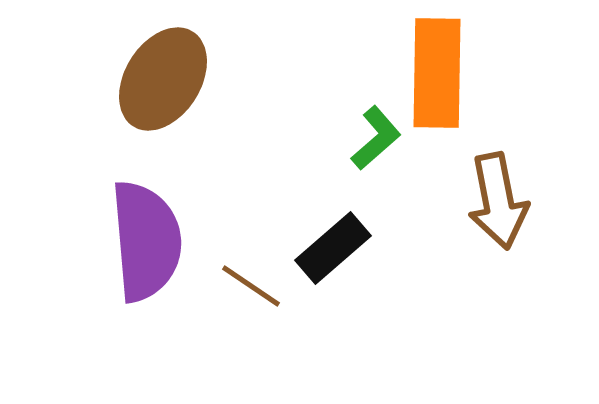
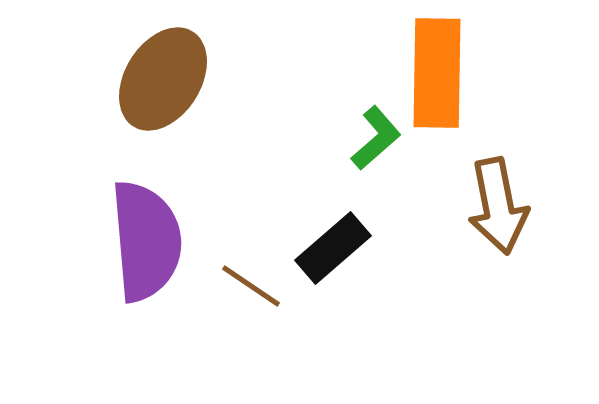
brown arrow: moved 5 px down
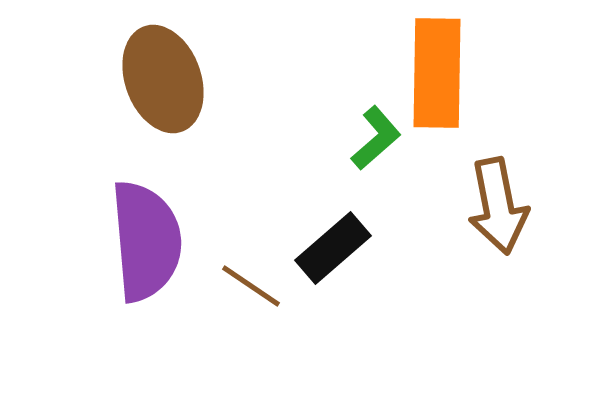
brown ellipse: rotated 52 degrees counterclockwise
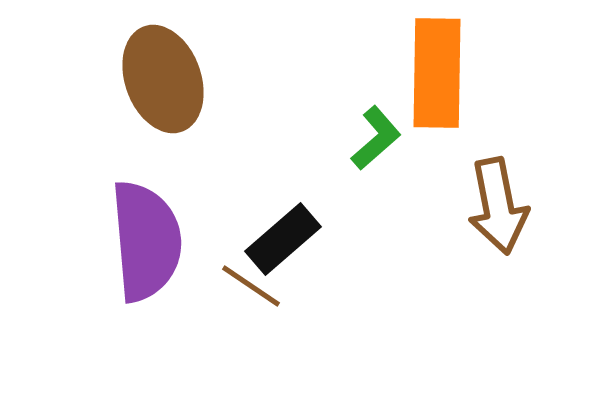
black rectangle: moved 50 px left, 9 px up
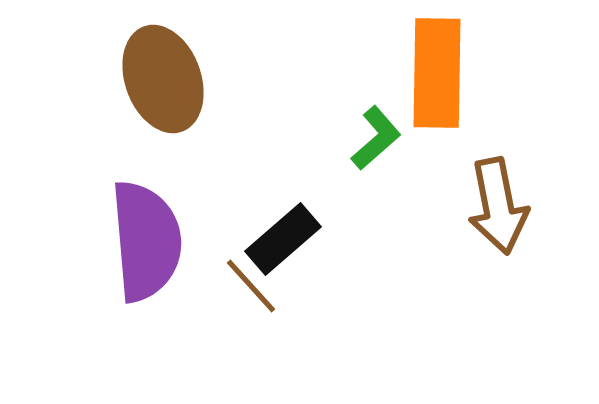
brown line: rotated 14 degrees clockwise
